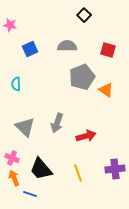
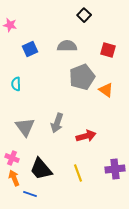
gray triangle: rotated 10 degrees clockwise
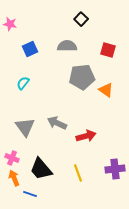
black square: moved 3 px left, 4 px down
pink star: moved 1 px up
gray pentagon: rotated 15 degrees clockwise
cyan semicircle: moved 7 px right, 1 px up; rotated 40 degrees clockwise
gray arrow: rotated 96 degrees clockwise
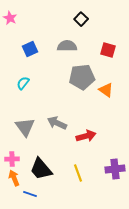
pink star: moved 6 px up; rotated 16 degrees clockwise
pink cross: moved 1 px down; rotated 24 degrees counterclockwise
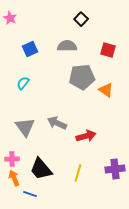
yellow line: rotated 36 degrees clockwise
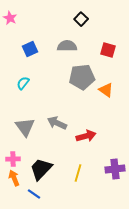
pink cross: moved 1 px right
black trapezoid: rotated 85 degrees clockwise
blue line: moved 4 px right; rotated 16 degrees clockwise
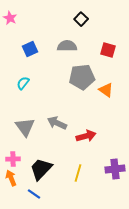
orange arrow: moved 3 px left
